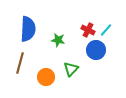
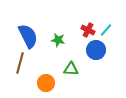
blue semicircle: moved 7 px down; rotated 30 degrees counterclockwise
green triangle: rotated 49 degrees clockwise
orange circle: moved 6 px down
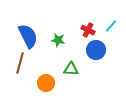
cyan line: moved 5 px right, 4 px up
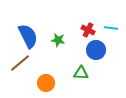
cyan line: moved 2 px down; rotated 56 degrees clockwise
brown line: rotated 35 degrees clockwise
green triangle: moved 10 px right, 4 px down
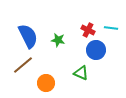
brown line: moved 3 px right, 2 px down
green triangle: rotated 21 degrees clockwise
